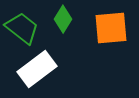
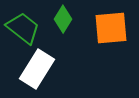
green trapezoid: moved 1 px right
white rectangle: rotated 21 degrees counterclockwise
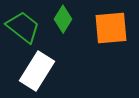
green trapezoid: moved 1 px up
white rectangle: moved 2 px down
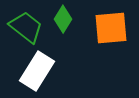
green trapezoid: moved 3 px right
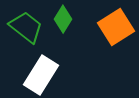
orange square: moved 5 px right, 1 px up; rotated 27 degrees counterclockwise
white rectangle: moved 4 px right, 4 px down
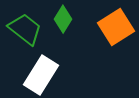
green trapezoid: moved 1 px left, 2 px down
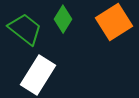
orange square: moved 2 px left, 5 px up
white rectangle: moved 3 px left
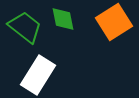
green diamond: rotated 44 degrees counterclockwise
green trapezoid: moved 2 px up
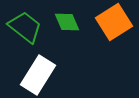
green diamond: moved 4 px right, 3 px down; rotated 12 degrees counterclockwise
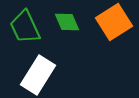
green trapezoid: rotated 153 degrees counterclockwise
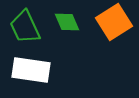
white rectangle: moved 7 px left, 5 px up; rotated 66 degrees clockwise
